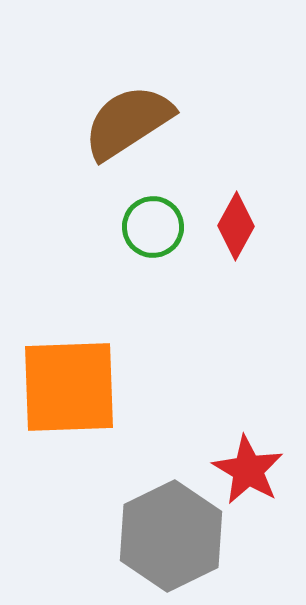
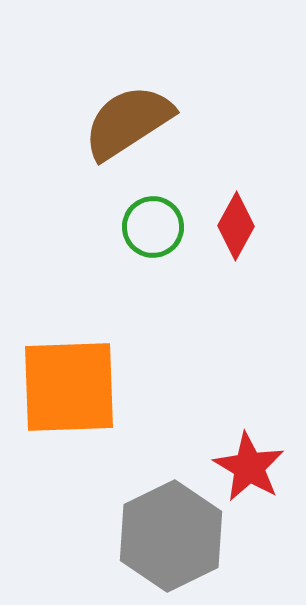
red star: moved 1 px right, 3 px up
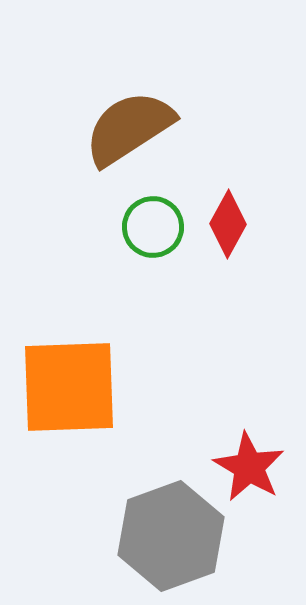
brown semicircle: moved 1 px right, 6 px down
red diamond: moved 8 px left, 2 px up
gray hexagon: rotated 6 degrees clockwise
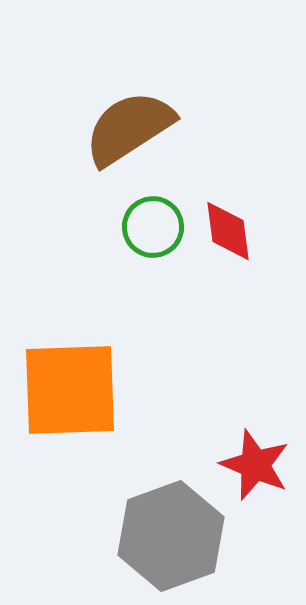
red diamond: moved 7 px down; rotated 36 degrees counterclockwise
orange square: moved 1 px right, 3 px down
red star: moved 6 px right, 2 px up; rotated 8 degrees counterclockwise
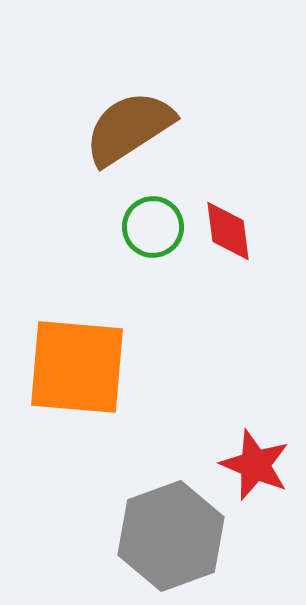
orange square: moved 7 px right, 23 px up; rotated 7 degrees clockwise
